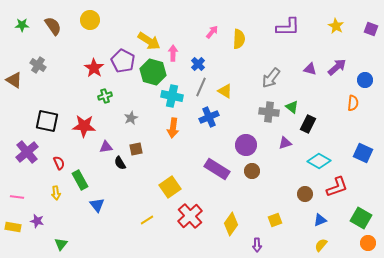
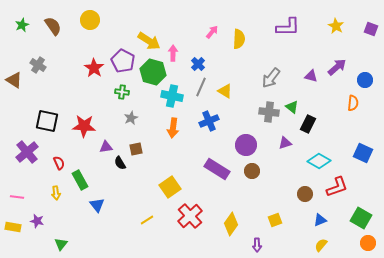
green star at (22, 25): rotated 24 degrees counterclockwise
purple triangle at (310, 69): moved 1 px right, 7 px down
green cross at (105, 96): moved 17 px right, 4 px up; rotated 24 degrees clockwise
blue cross at (209, 117): moved 4 px down
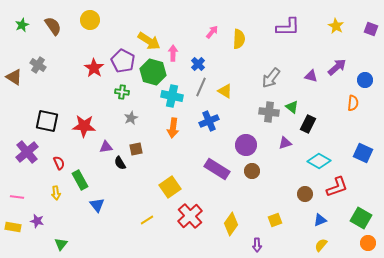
brown triangle at (14, 80): moved 3 px up
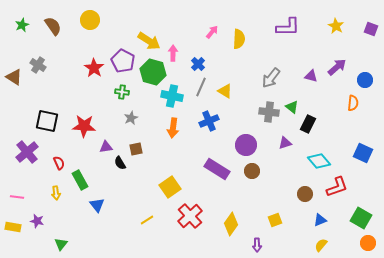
cyan diamond at (319, 161): rotated 20 degrees clockwise
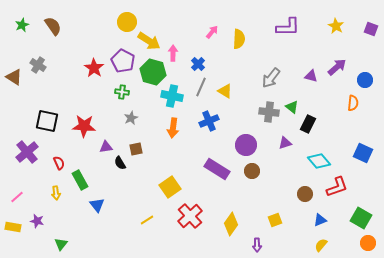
yellow circle at (90, 20): moved 37 px right, 2 px down
pink line at (17, 197): rotated 48 degrees counterclockwise
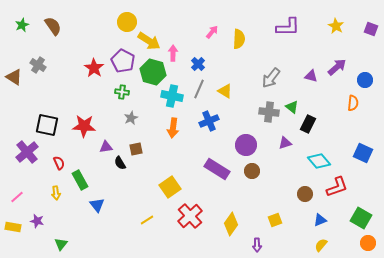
gray line at (201, 87): moved 2 px left, 2 px down
black square at (47, 121): moved 4 px down
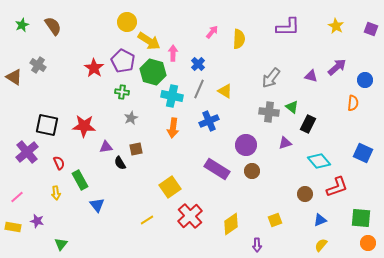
green square at (361, 218): rotated 25 degrees counterclockwise
yellow diamond at (231, 224): rotated 20 degrees clockwise
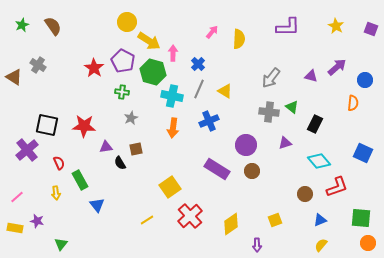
black rectangle at (308, 124): moved 7 px right
purple cross at (27, 152): moved 2 px up
yellow rectangle at (13, 227): moved 2 px right, 1 px down
